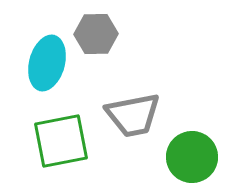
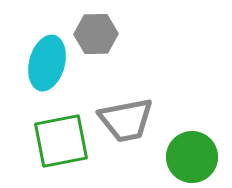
gray trapezoid: moved 7 px left, 5 px down
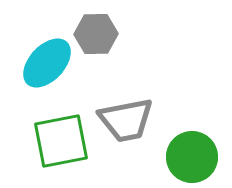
cyan ellipse: rotated 28 degrees clockwise
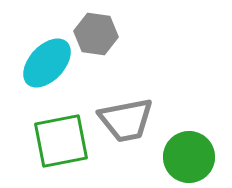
gray hexagon: rotated 9 degrees clockwise
green circle: moved 3 px left
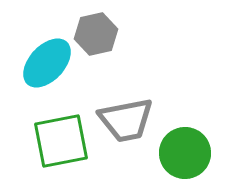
gray hexagon: rotated 21 degrees counterclockwise
green circle: moved 4 px left, 4 px up
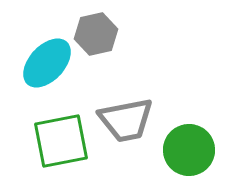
green circle: moved 4 px right, 3 px up
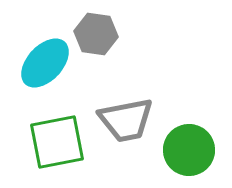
gray hexagon: rotated 21 degrees clockwise
cyan ellipse: moved 2 px left
green square: moved 4 px left, 1 px down
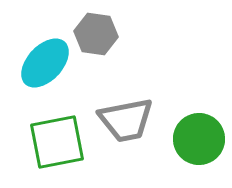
green circle: moved 10 px right, 11 px up
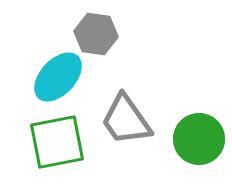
cyan ellipse: moved 13 px right, 14 px down
gray trapezoid: rotated 66 degrees clockwise
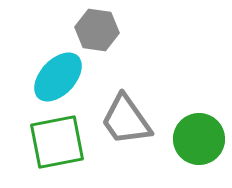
gray hexagon: moved 1 px right, 4 px up
